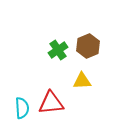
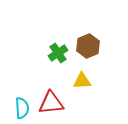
green cross: moved 3 px down
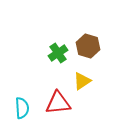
brown hexagon: rotated 20 degrees counterclockwise
yellow triangle: rotated 30 degrees counterclockwise
red triangle: moved 7 px right
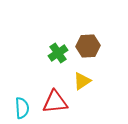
brown hexagon: rotated 20 degrees counterclockwise
red triangle: moved 3 px left, 1 px up
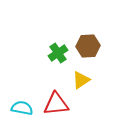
yellow triangle: moved 1 px left, 1 px up
red triangle: moved 1 px right, 2 px down
cyan semicircle: rotated 75 degrees counterclockwise
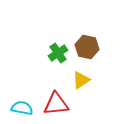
brown hexagon: moved 1 px left, 1 px down; rotated 15 degrees clockwise
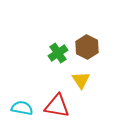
brown hexagon: rotated 15 degrees clockwise
yellow triangle: rotated 30 degrees counterclockwise
red triangle: moved 1 px right, 2 px down; rotated 16 degrees clockwise
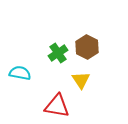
cyan semicircle: moved 2 px left, 35 px up
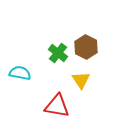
brown hexagon: moved 1 px left
green cross: rotated 18 degrees counterclockwise
